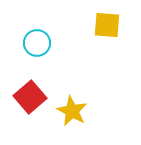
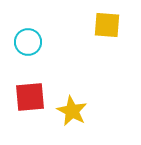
cyan circle: moved 9 px left, 1 px up
red square: rotated 36 degrees clockwise
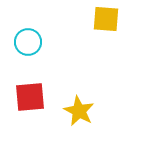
yellow square: moved 1 px left, 6 px up
yellow star: moved 7 px right
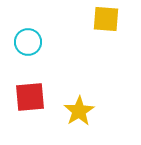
yellow star: rotated 12 degrees clockwise
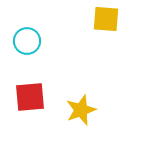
cyan circle: moved 1 px left, 1 px up
yellow star: moved 2 px right, 1 px up; rotated 12 degrees clockwise
